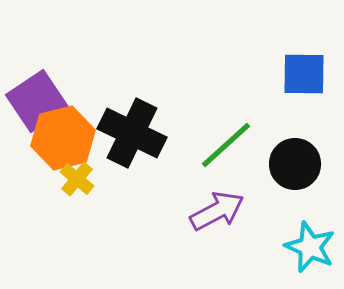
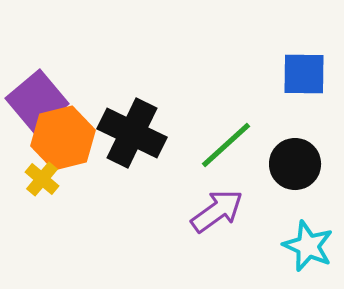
purple square: rotated 6 degrees counterclockwise
yellow cross: moved 35 px left
purple arrow: rotated 8 degrees counterclockwise
cyan star: moved 2 px left, 1 px up
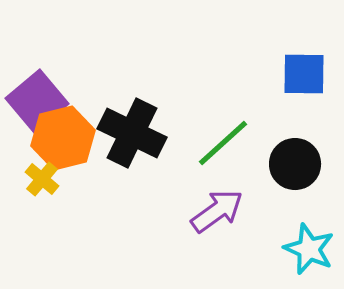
green line: moved 3 px left, 2 px up
cyan star: moved 1 px right, 3 px down
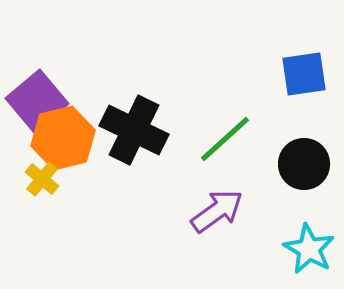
blue square: rotated 9 degrees counterclockwise
black cross: moved 2 px right, 3 px up
green line: moved 2 px right, 4 px up
black circle: moved 9 px right
cyan star: rotated 6 degrees clockwise
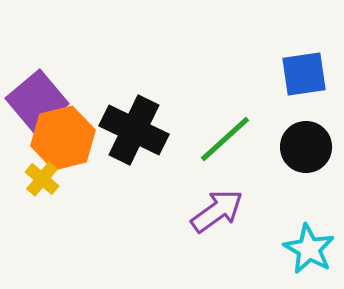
black circle: moved 2 px right, 17 px up
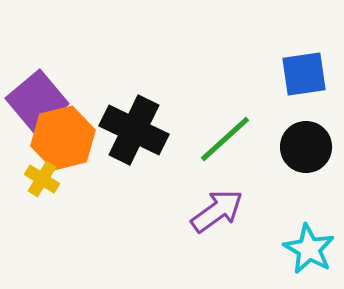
yellow cross: rotated 8 degrees counterclockwise
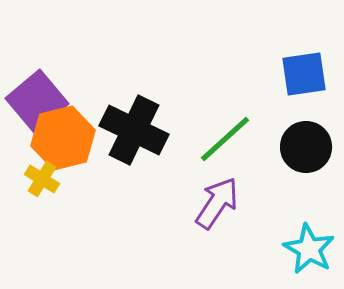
purple arrow: moved 8 px up; rotated 20 degrees counterclockwise
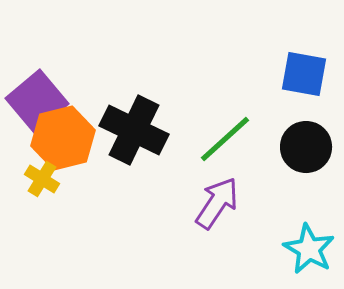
blue square: rotated 18 degrees clockwise
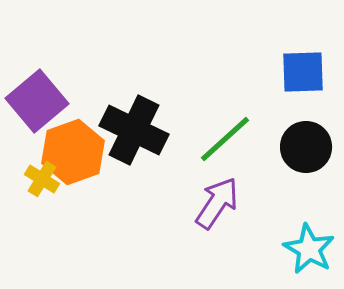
blue square: moved 1 px left, 2 px up; rotated 12 degrees counterclockwise
orange hexagon: moved 10 px right, 14 px down; rotated 6 degrees counterclockwise
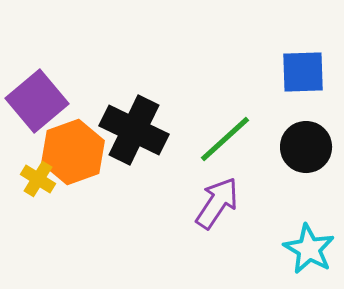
yellow cross: moved 4 px left
